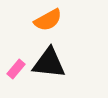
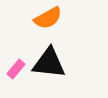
orange semicircle: moved 2 px up
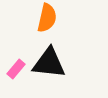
orange semicircle: moved 1 px left; rotated 48 degrees counterclockwise
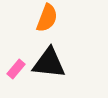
orange semicircle: rotated 8 degrees clockwise
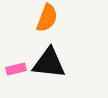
pink rectangle: rotated 36 degrees clockwise
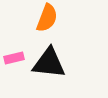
pink rectangle: moved 2 px left, 11 px up
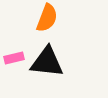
black triangle: moved 2 px left, 1 px up
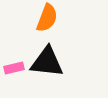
pink rectangle: moved 10 px down
